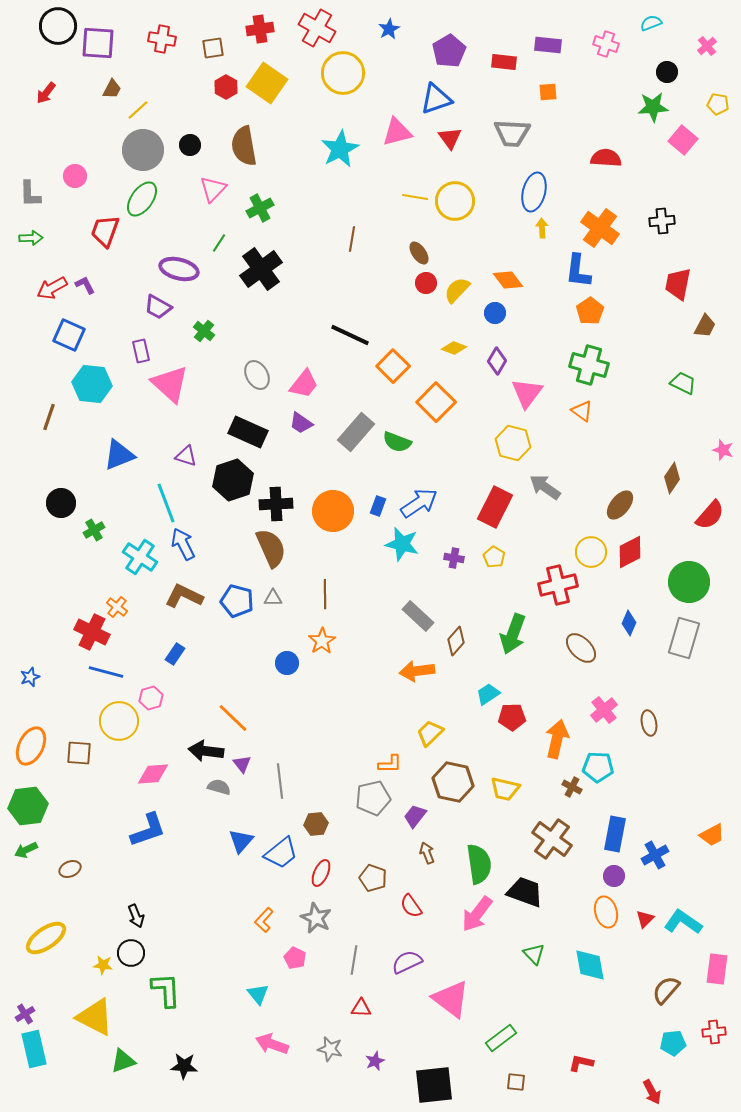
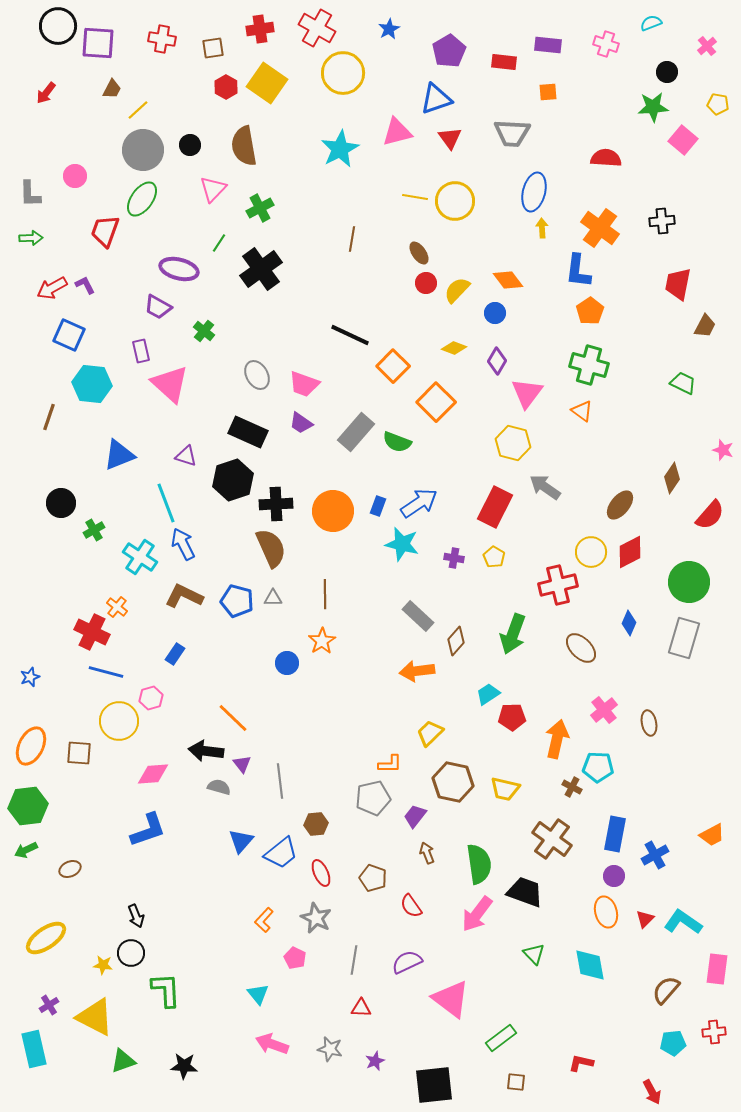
pink trapezoid at (304, 384): rotated 72 degrees clockwise
red ellipse at (321, 873): rotated 48 degrees counterclockwise
purple cross at (25, 1014): moved 24 px right, 9 px up
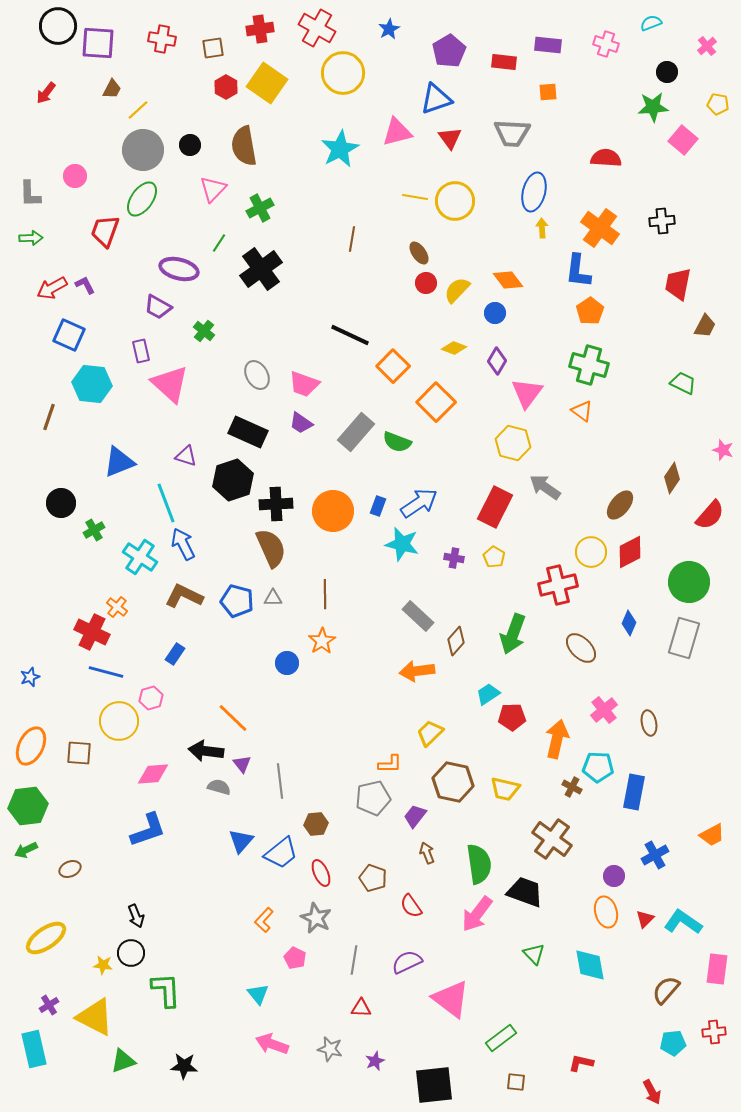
blue triangle at (119, 455): moved 7 px down
blue rectangle at (615, 834): moved 19 px right, 42 px up
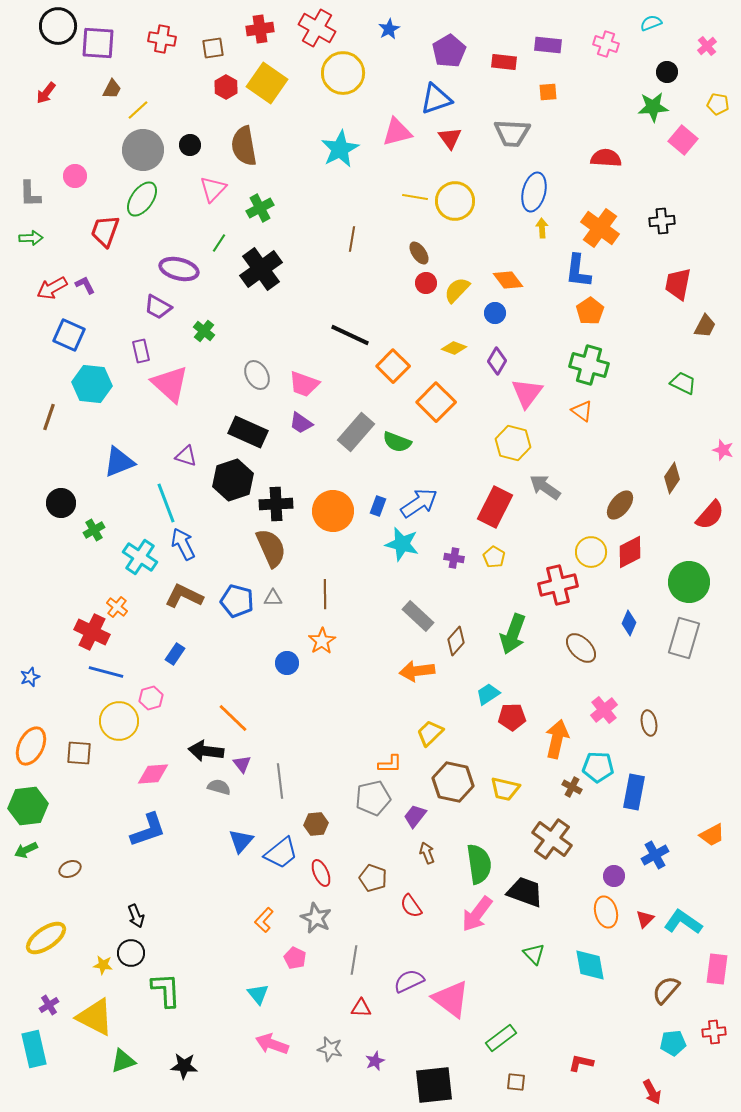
purple semicircle at (407, 962): moved 2 px right, 19 px down
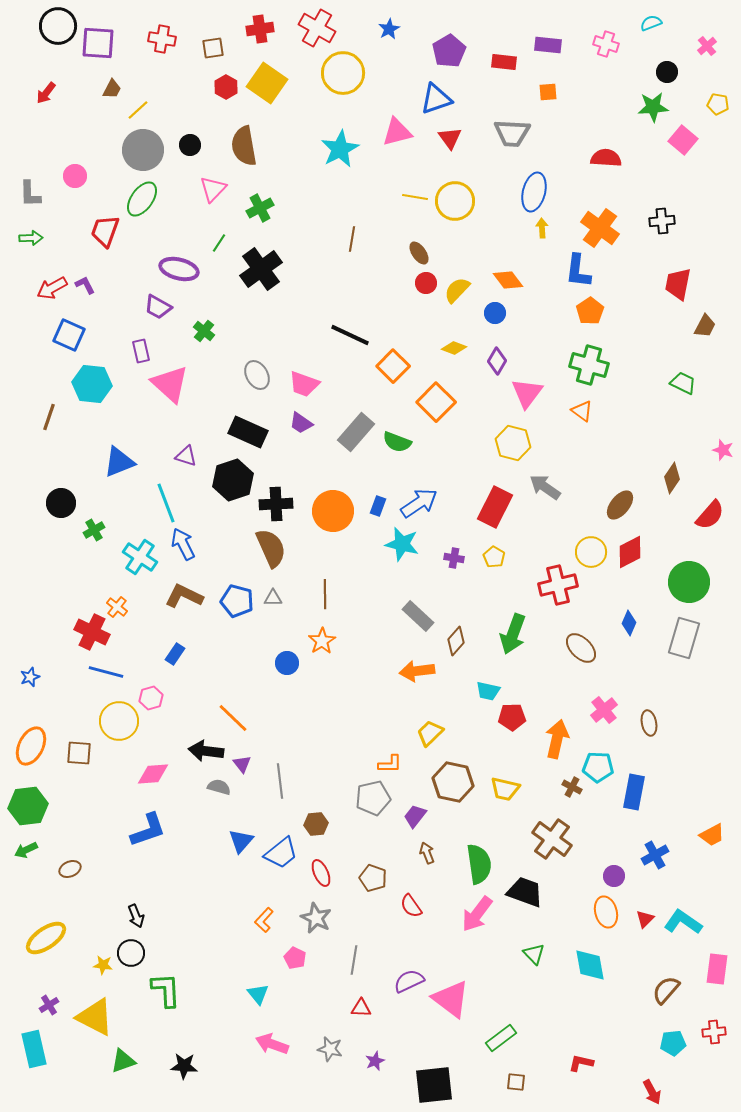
cyan trapezoid at (488, 694): moved 3 px up; rotated 135 degrees counterclockwise
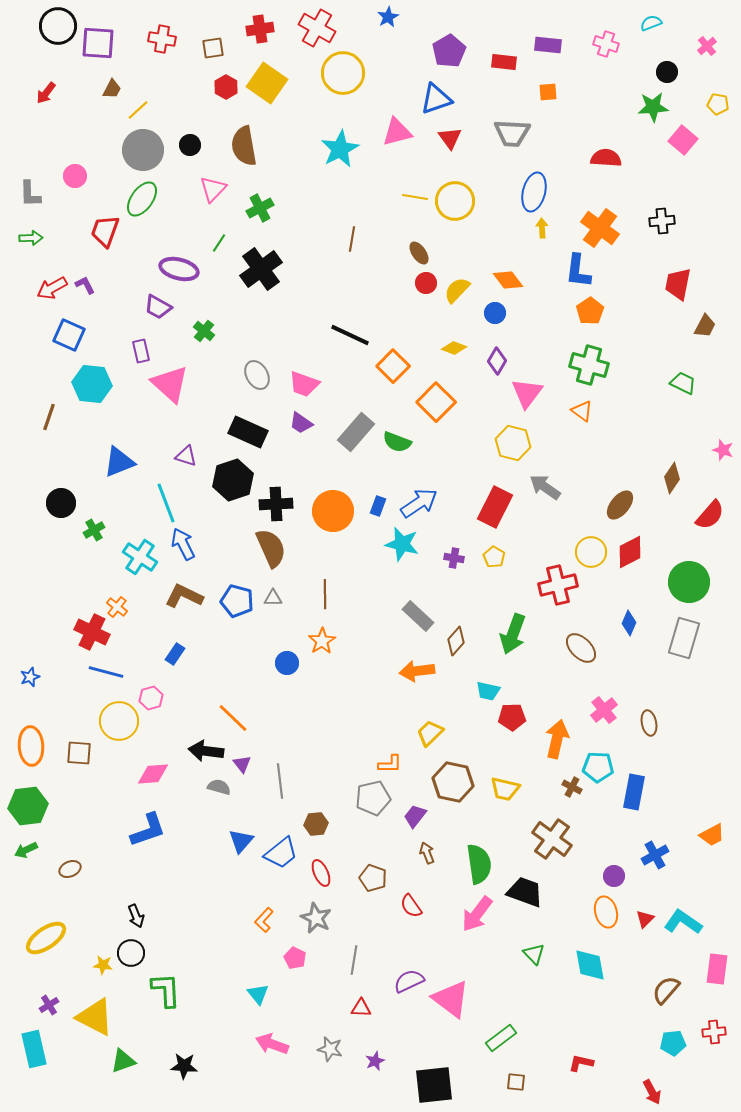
blue star at (389, 29): moved 1 px left, 12 px up
orange ellipse at (31, 746): rotated 30 degrees counterclockwise
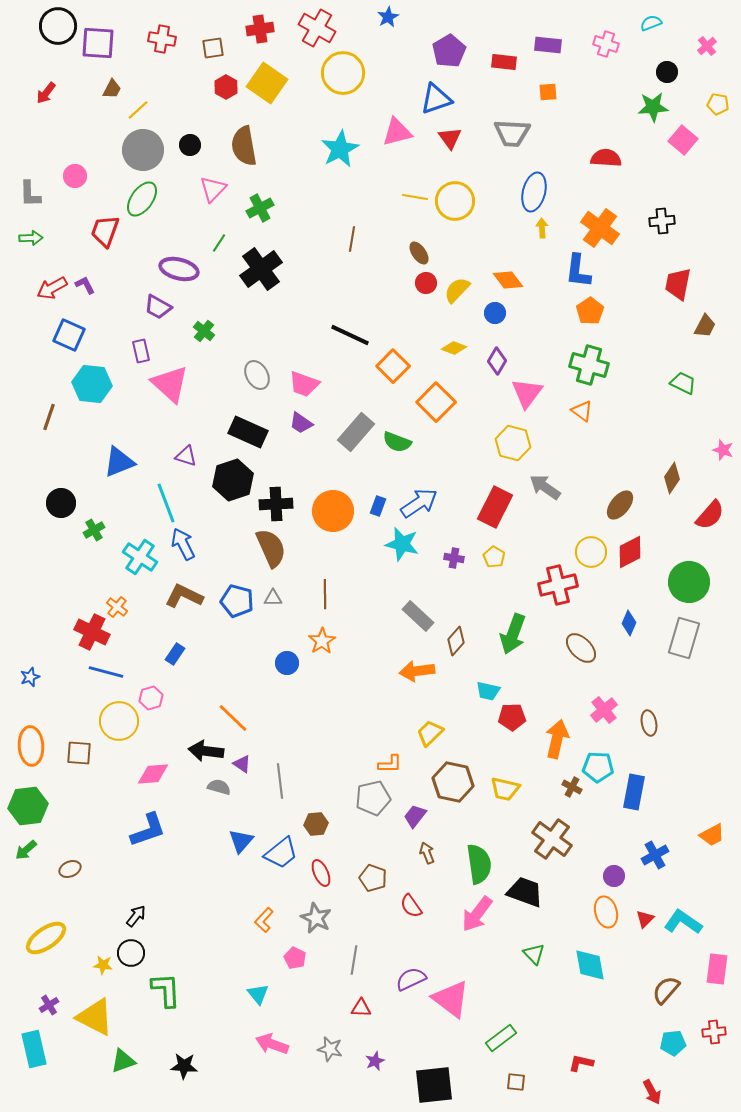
purple triangle at (242, 764): rotated 18 degrees counterclockwise
green arrow at (26, 850): rotated 15 degrees counterclockwise
black arrow at (136, 916): rotated 120 degrees counterclockwise
purple semicircle at (409, 981): moved 2 px right, 2 px up
